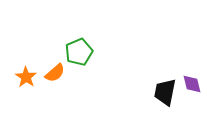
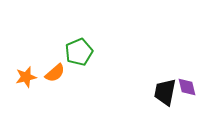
orange star: rotated 25 degrees clockwise
purple diamond: moved 5 px left, 3 px down
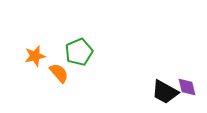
orange semicircle: moved 4 px right; rotated 90 degrees counterclockwise
orange star: moved 9 px right, 21 px up
black trapezoid: rotated 72 degrees counterclockwise
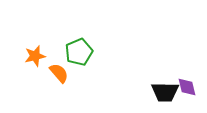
black trapezoid: rotated 28 degrees counterclockwise
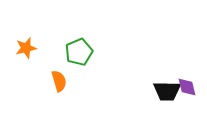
orange star: moved 9 px left, 8 px up
orange semicircle: moved 8 px down; rotated 25 degrees clockwise
black trapezoid: moved 2 px right, 1 px up
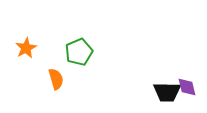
orange star: rotated 15 degrees counterclockwise
orange semicircle: moved 3 px left, 2 px up
black trapezoid: moved 1 px down
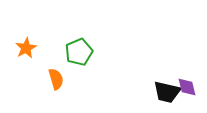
black trapezoid: rotated 12 degrees clockwise
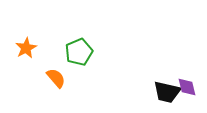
orange semicircle: moved 1 px up; rotated 25 degrees counterclockwise
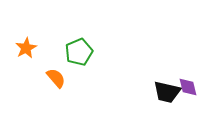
purple diamond: moved 1 px right
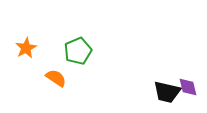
green pentagon: moved 1 px left, 1 px up
orange semicircle: rotated 15 degrees counterclockwise
